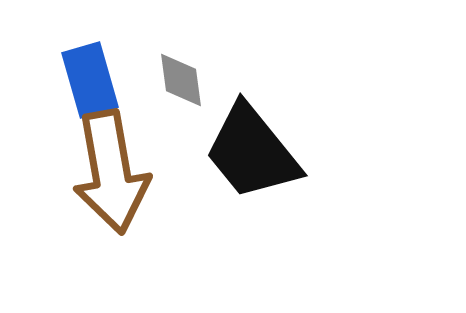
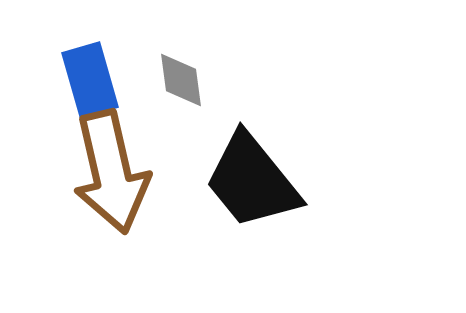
black trapezoid: moved 29 px down
brown arrow: rotated 3 degrees counterclockwise
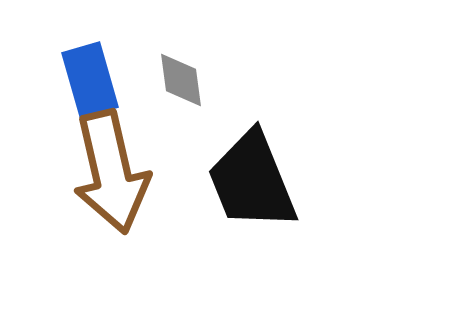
black trapezoid: rotated 17 degrees clockwise
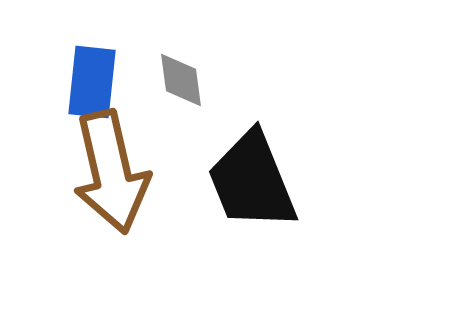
blue rectangle: moved 2 px right, 2 px down; rotated 22 degrees clockwise
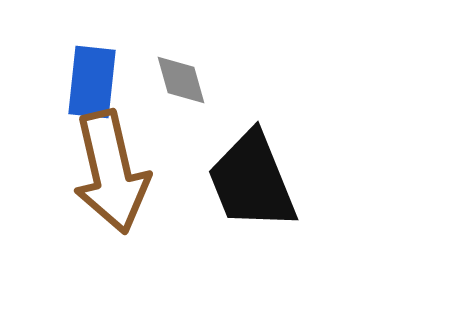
gray diamond: rotated 8 degrees counterclockwise
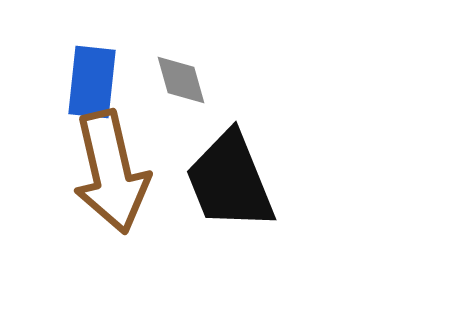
black trapezoid: moved 22 px left
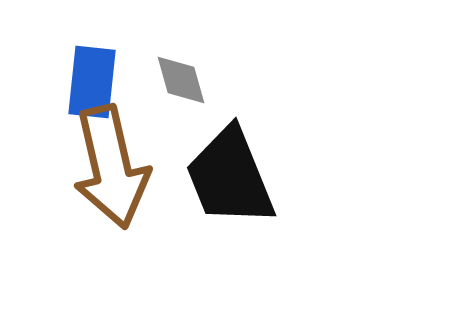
brown arrow: moved 5 px up
black trapezoid: moved 4 px up
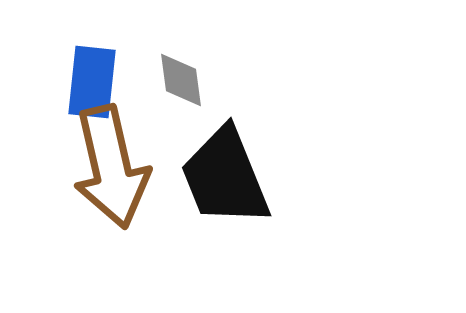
gray diamond: rotated 8 degrees clockwise
black trapezoid: moved 5 px left
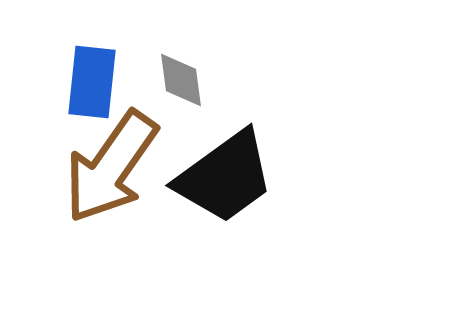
brown arrow: rotated 48 degrees clockwise
black trapezoid: rotated 104 degrees counterclockwise
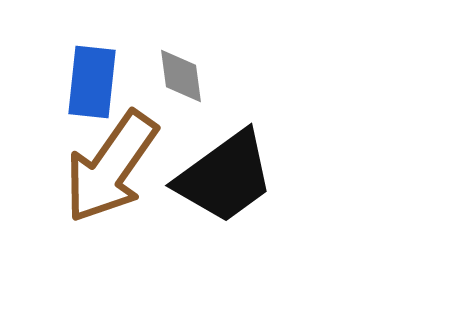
gray diamond: moved 4 px up
